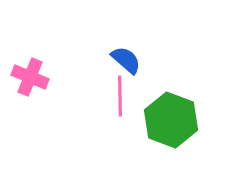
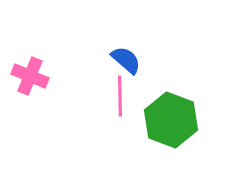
pink cross: moved 1 px up
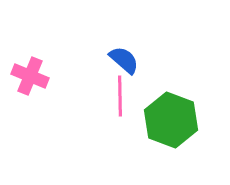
blue semicircle: moved 2 px left
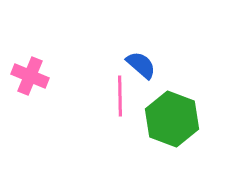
blue semicircle: moved 17 px right, 5 px down
green hexagon: moved 1 px right, 1 px up
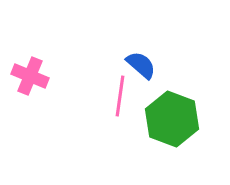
pink line: rotated 9 degrees clockwise
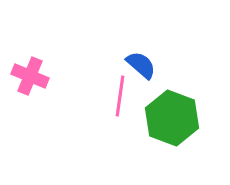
green hexagon: moved 1 px up
